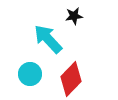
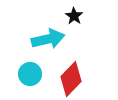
black star: rotated 30 degrees counterclockwise
cyan arrow: rotated 120 degrees clockwise
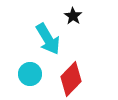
black star: moved 1 px left
cyan arrow: rotated 72 degrees clockwise
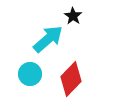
cyan arrow: rotated 100 degrees counterclockwise
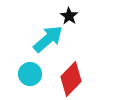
black star: moved 4 px left
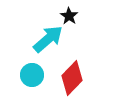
cyan circle: moved 2 px right, 1 px down
red diamond: moved 1 px right, 1 px up
